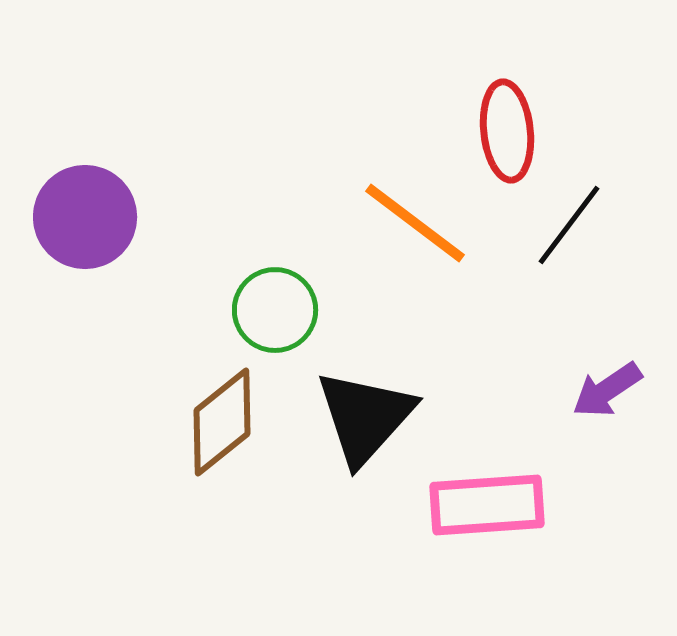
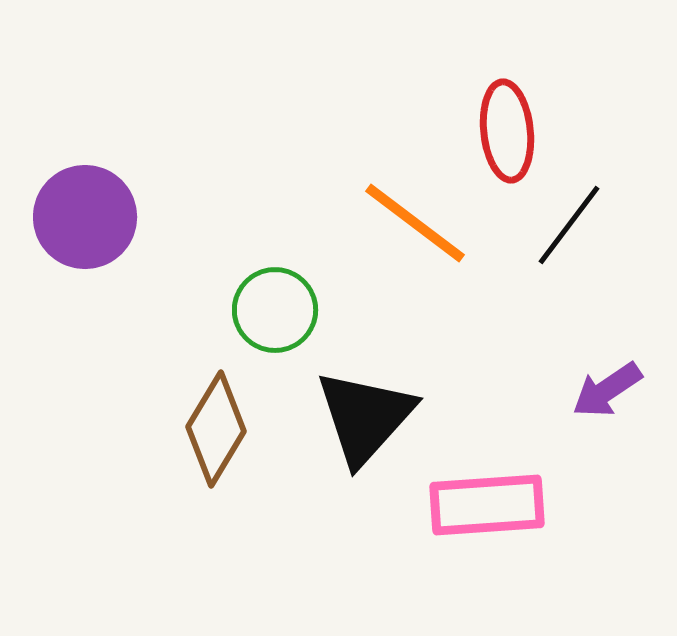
brown diamond: moved 6 px left, 7 px down; rotated 20 degrees counterclockwise
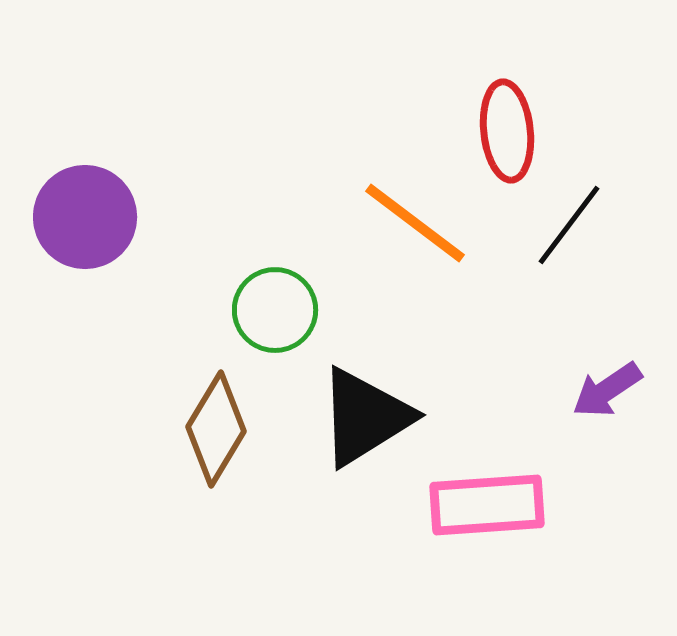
black triangle: rotated 16 degrees clockwise
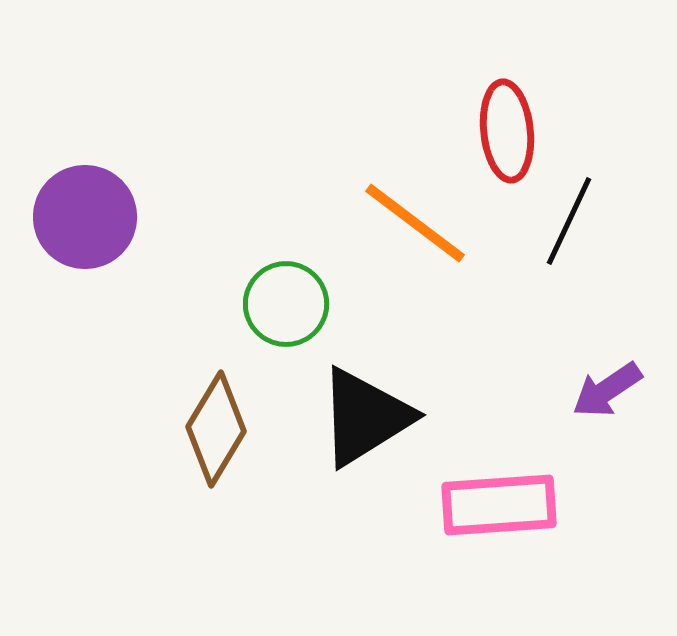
black line: moved 4 px up; rotated 12 degrees counterclockwise
green circle: moved 11 px right, 6 px up
pink rectangle: moved 12 px right
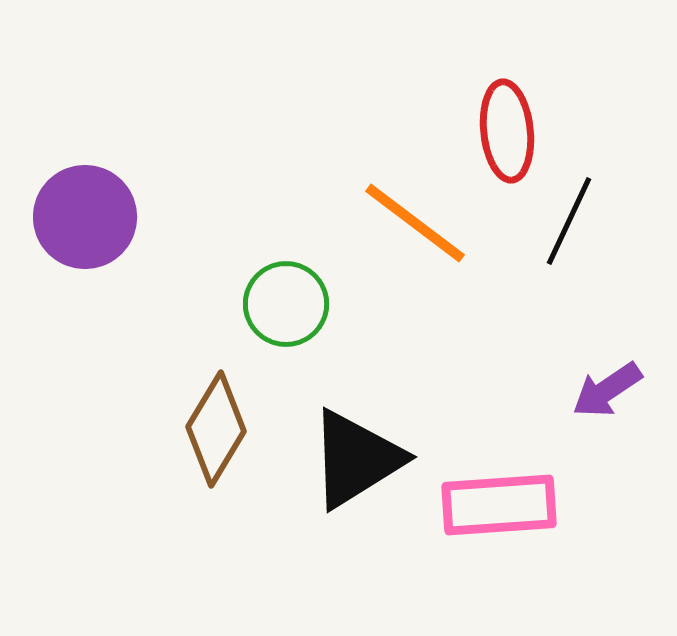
black triangle: moved 9 px left, 42 px down
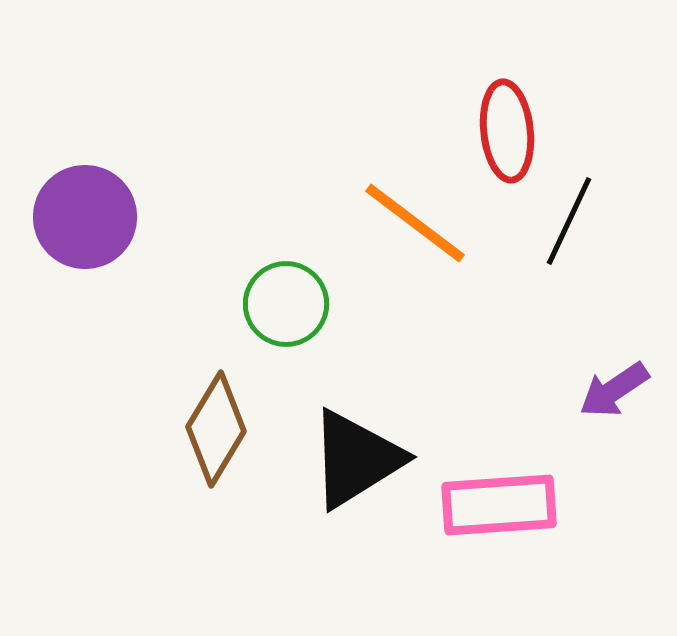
purple arrow: moved 7 px right
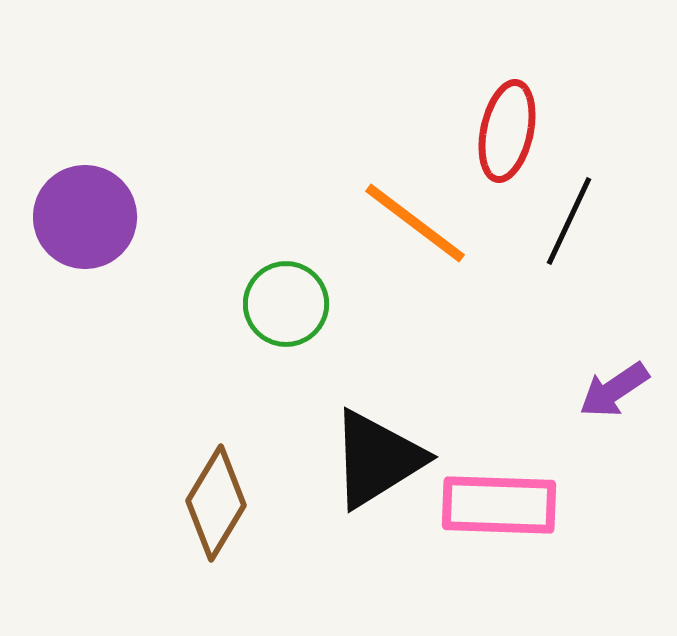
red ellipse: rotated 18 degrees clockwise
brown diamond: moved 74 px down
black triangle: moved 21 px right
pink rectangle: rotated 6 degrees clockwise
